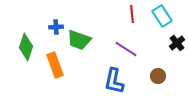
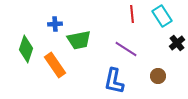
blue cross: moved 1 px left, 3 px up
green trapezoid: rotated 30 degrees counterclockwise
green diamond: moved 2 px down
orange rectangle: rotated 15 degrees counterclockwise
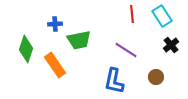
black cross: moved 6 px left, 2 px down
purple line: moved 1 px down
brown circle: moved 2 px left, 1 px down
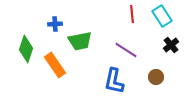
green trapezoid: moved 1 px right, 1 px down
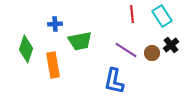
orange rectangle: moved 2 px left; rotated 25 degrees clockwise
brown circle: moved 4 px left, 24 px up
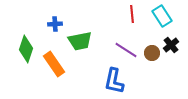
orange rectangle: moved 1 px right, 1 px up; rotated 25 degrees counterclockwise
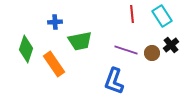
blue cross: moved 2 px up
purple line: rotated 15 degrees counterclockwise
blue L-shape: rotated 8 degrees clockwise
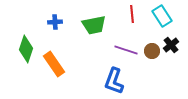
green trapezoid: moved 14 px right, 16 px up
brown circle: moved 2 px up
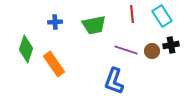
black cross: rotated 28 degrees clockwise
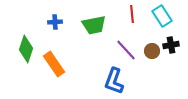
purple line: rotated 30 degrees clockwise
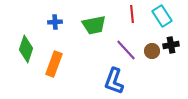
orange rectangle: rotated 55 degrees clockwise
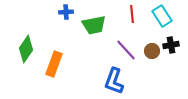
blue cross: moved 11 px right, 10 px up
green diamond: rotated 16 degrees clockwise
